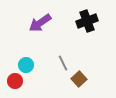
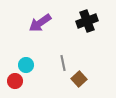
gray line: rotated 14 degrees clockwise
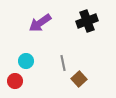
cyan circle: moved 4 px up
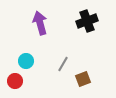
purple arrow: rotated 110 degrees clockwise
gray line: moved 1 px down; rotated 42 degrees clockwise
brown square: moved 4 px right; rotated 21 degrees clockwise
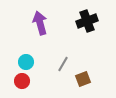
cyan circle: moved 1 px down
red circle: moved 7 px right
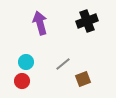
gray line: rotated 21 degrees clockwise
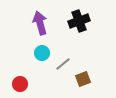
black cross: moved 8 px left
cyan circle: moved 16 px right, 9 px up
red circle: moved 2 px left, 3 px down
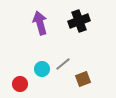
cyan circle: moved 16 px down
